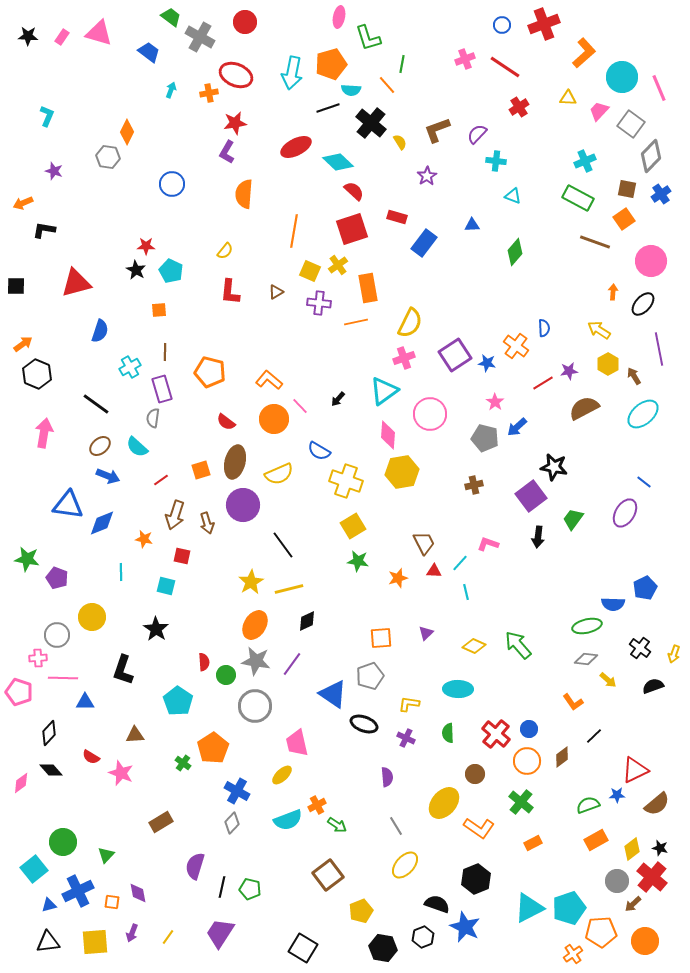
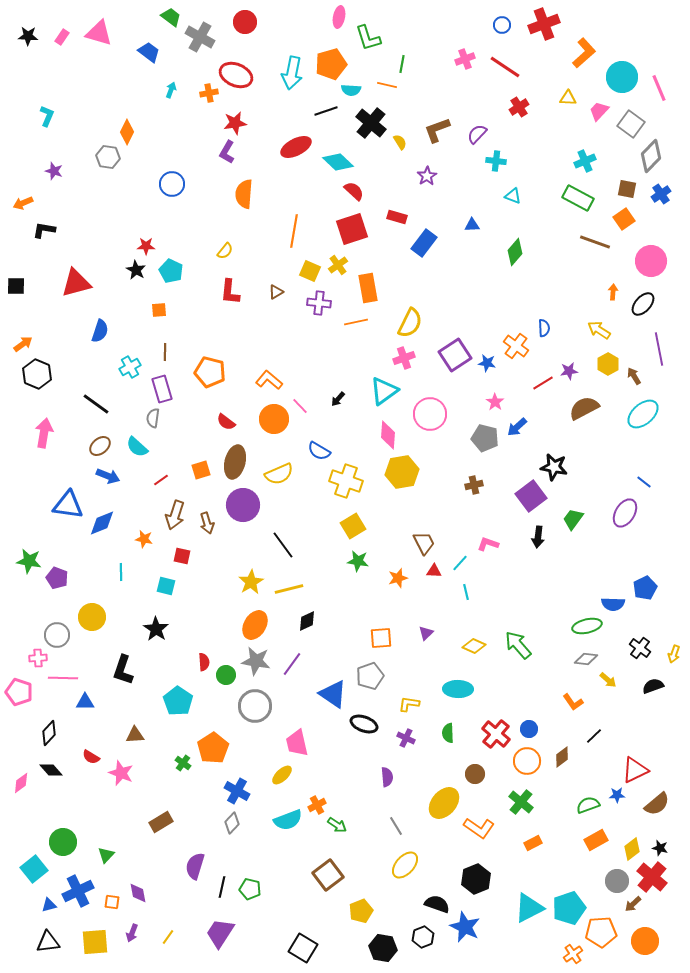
orange line at (387, 85): rotated 36 degrees counterclockwise
black line at (328, 108): moved 2 px left, 3 px down
green star at (27, 559): moved 2 px right, 2 px down
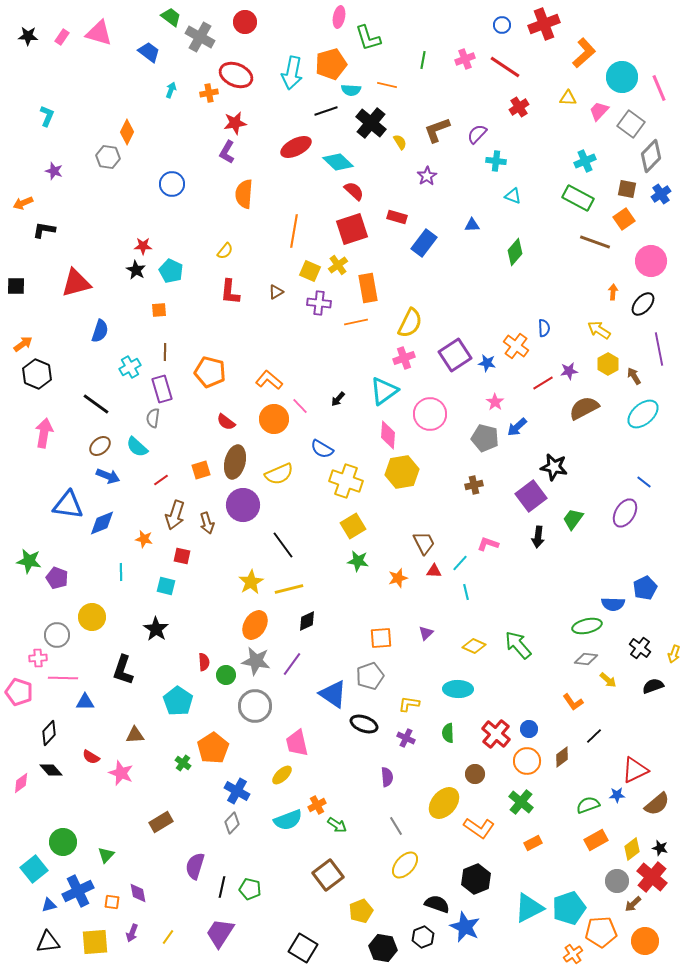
green line at (402, 64): moved 21 px right, 4 px up
red star at (146, 246): moved 3 px left
blue semicircle at (319, 451): moved 3 px right, 2 px up
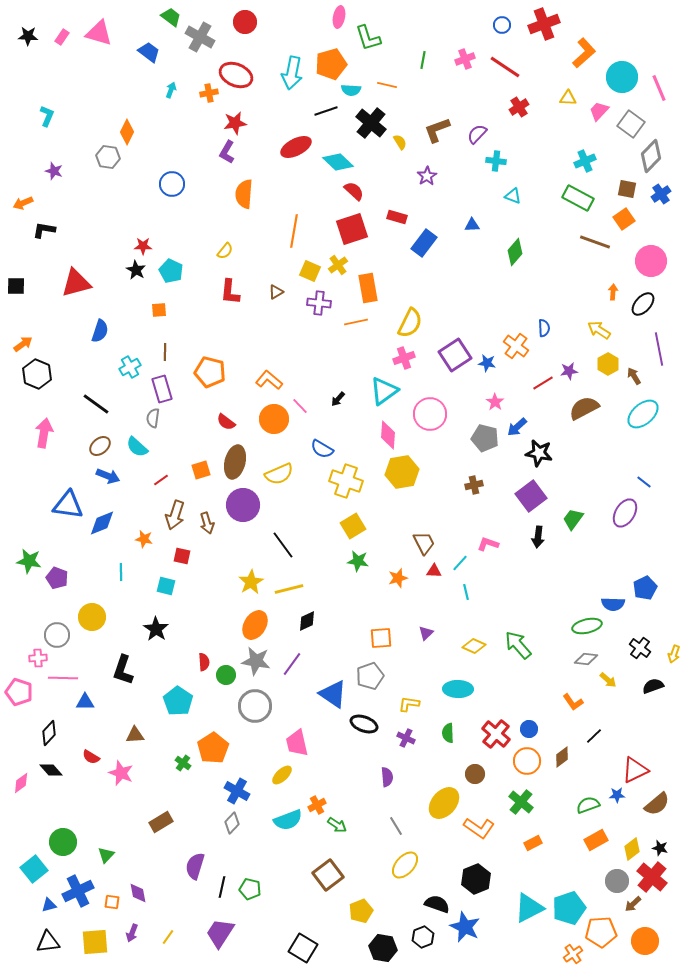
black star at (554, 467): moved 15 px left, 14 px up
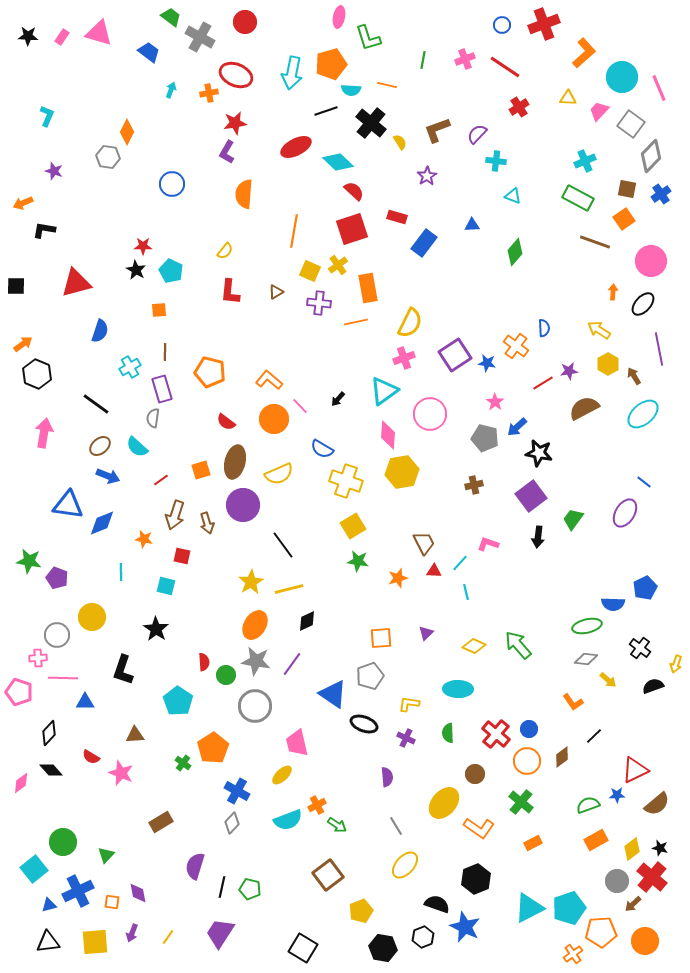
yellow arrow at (674, 654): moved 2 px right, 10 px down
